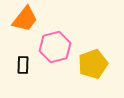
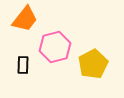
yellow pentagon: rotated 8 degrees counterclockwise
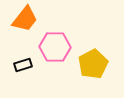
pink hexagon: rotated 16 degrees clockwise
black rectangle: rotated 72 degrees clockwise
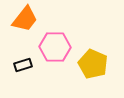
yellow pentagon: rotated 20 degrees counterclockwise
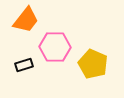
orange trapezoid: moved 1 px right, 1 px down
black rectangle: moved 1 px right
